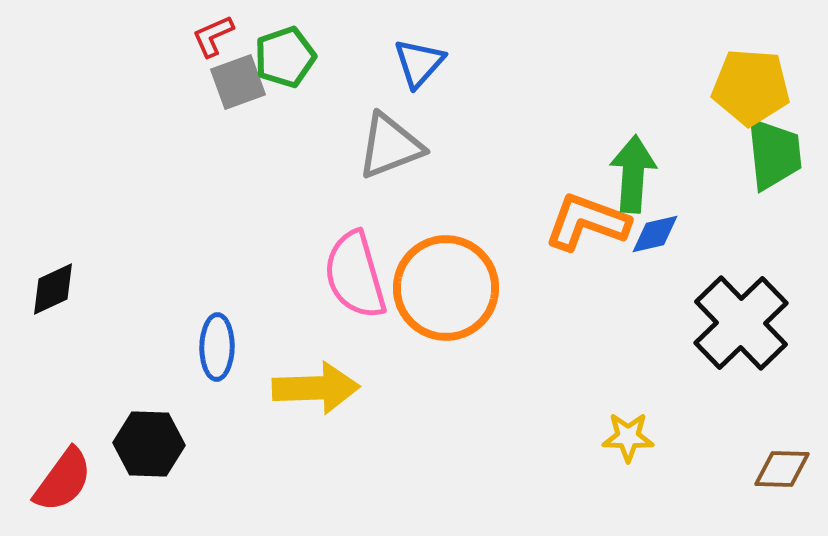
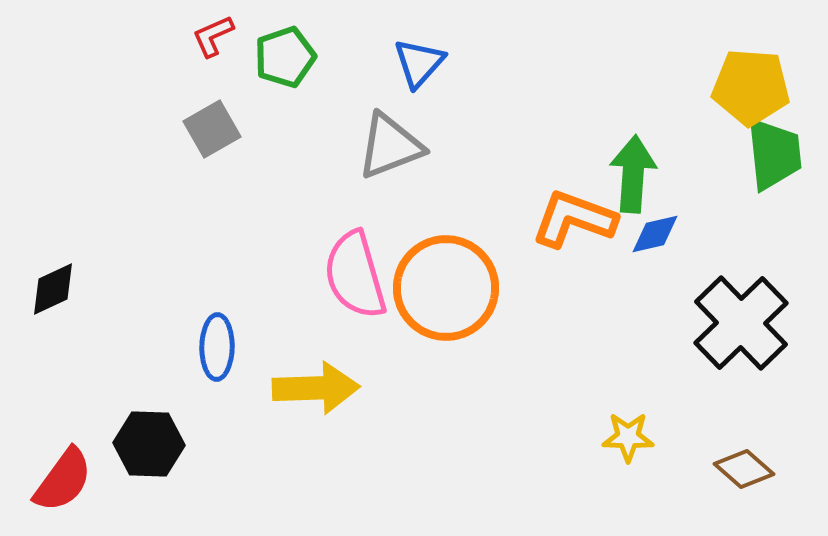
gray square: moved 26 px left, 47 px down; rotated 10 degrees counterclockwise
orange L-shape: moved 13 px left, 3 px up
brown diamond: moved 38 px left; rotated 40 degrees clockwise
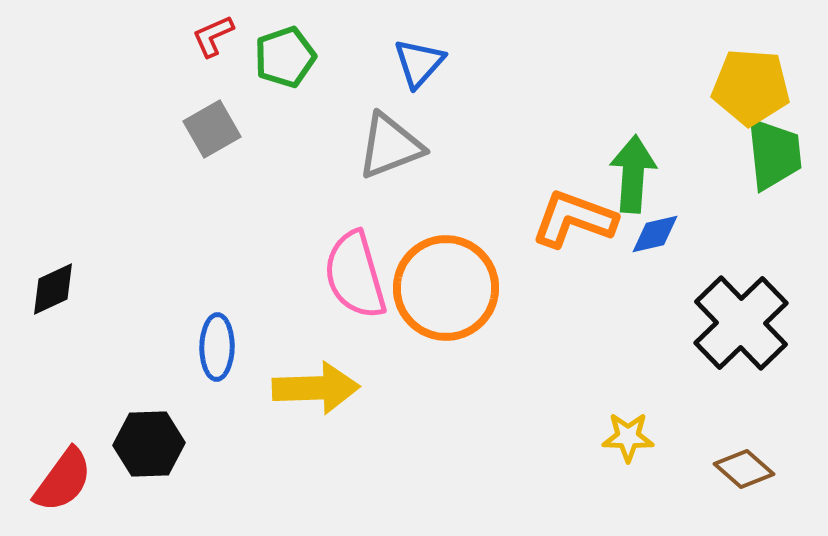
black hexagon: rotated 4 degrees counterclockwise
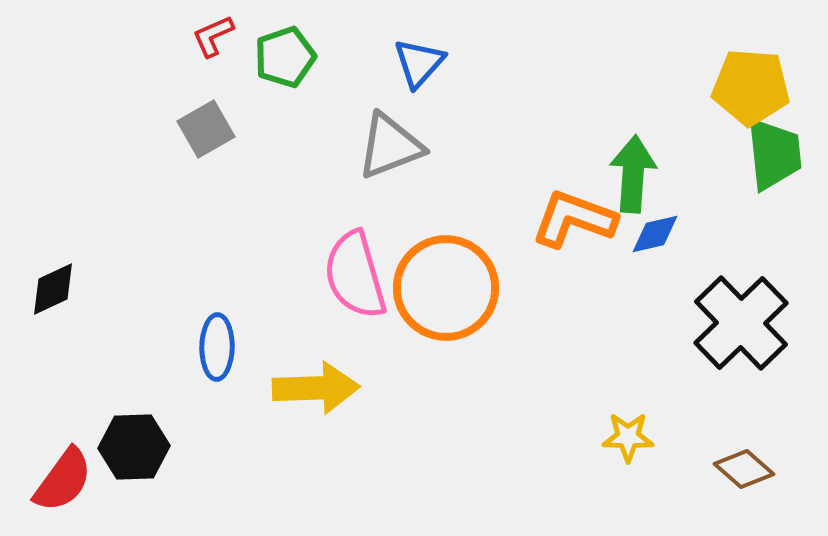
gray square: moved 6 px left
black hexagon: moved 15 px left, 3 px down
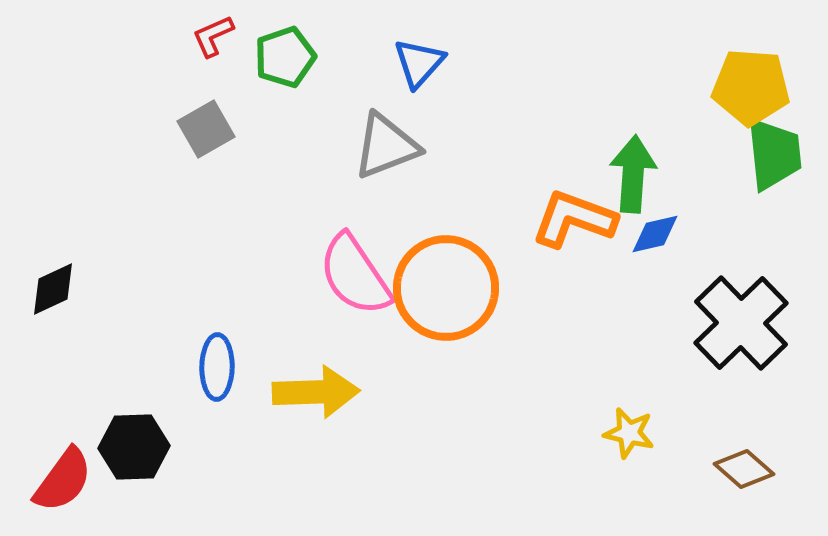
gray triangle: moved 4 px left
pink semicircle: rotated 18 degrees counterclockwise
blue ellipse: moved 20 px down
yellow arrow: moved 4 px down
yellow star: moved 1 px right, 4 px up; rotated 12 degrees clockwise
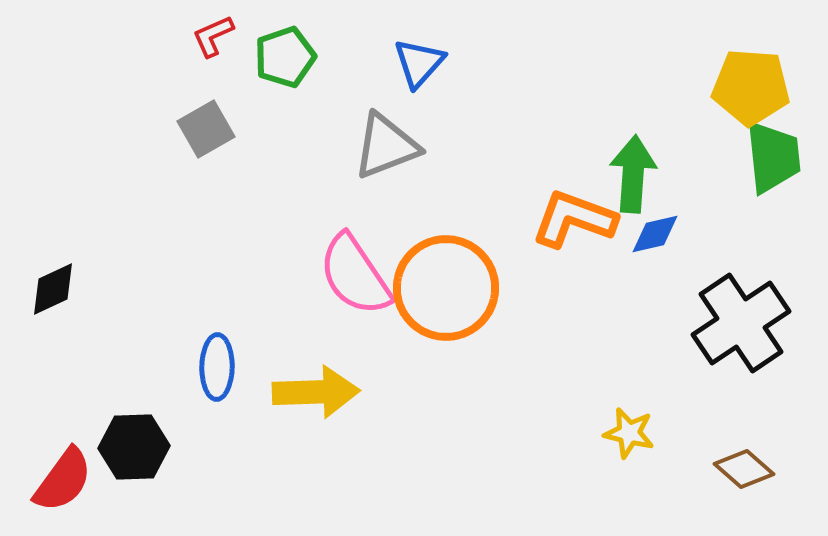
green trapezoid: moved 1 px left, 3 px down
black cross: rotated 10 degrees clockwise
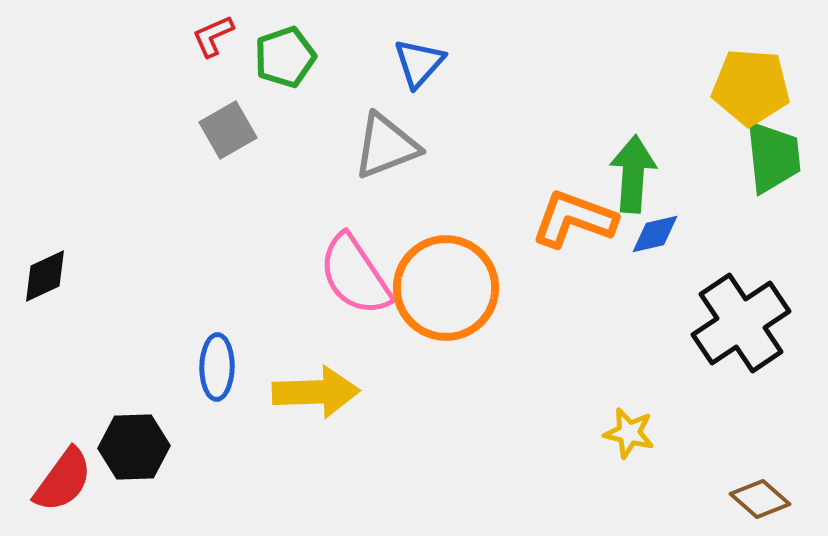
gray square: moved 22 px right, 1 px down
black diamond: moved 8 px left, 13 px up
brown diamond: moved 16 px right, 30 px down
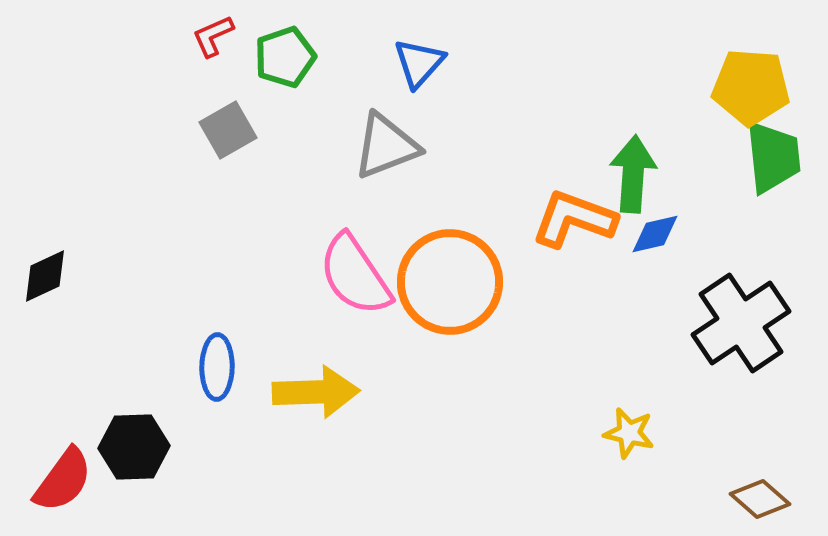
orange circle: moved 4 px right, 6 px up
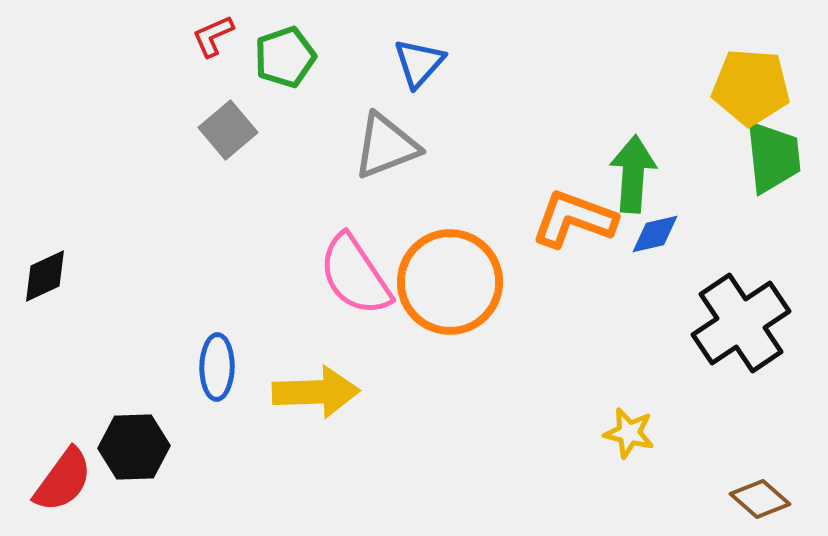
gray square: rotated 10 degrees counterclockwise
